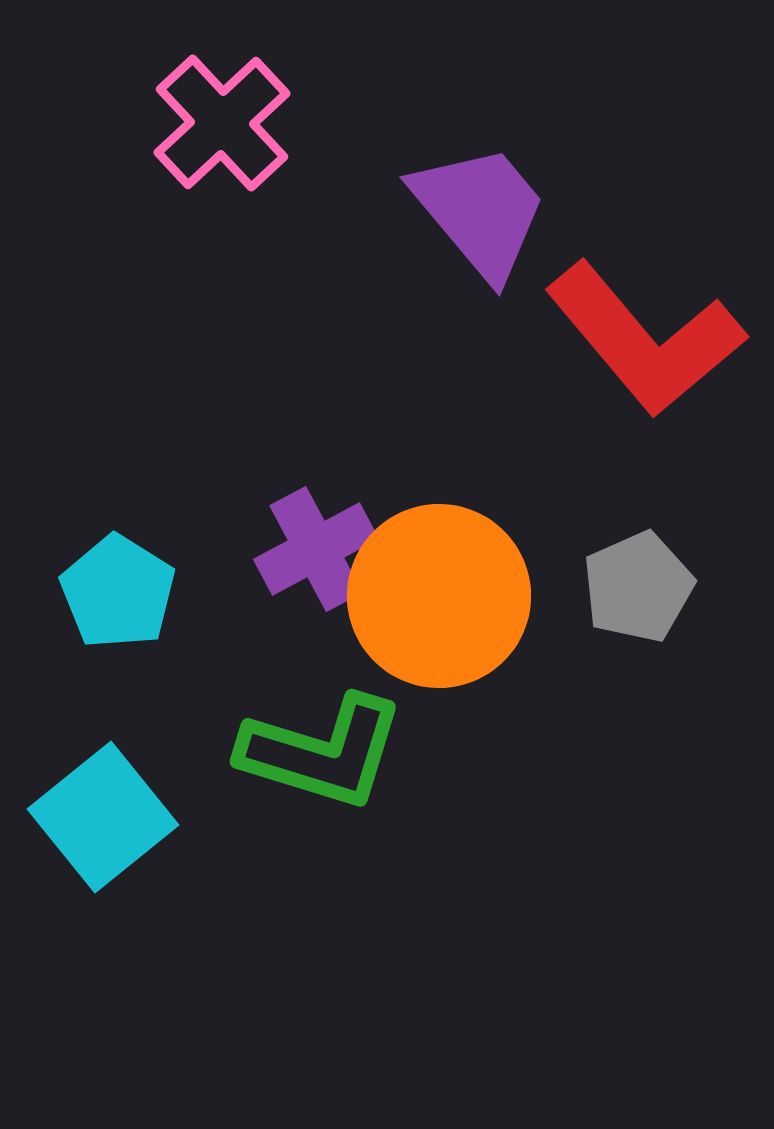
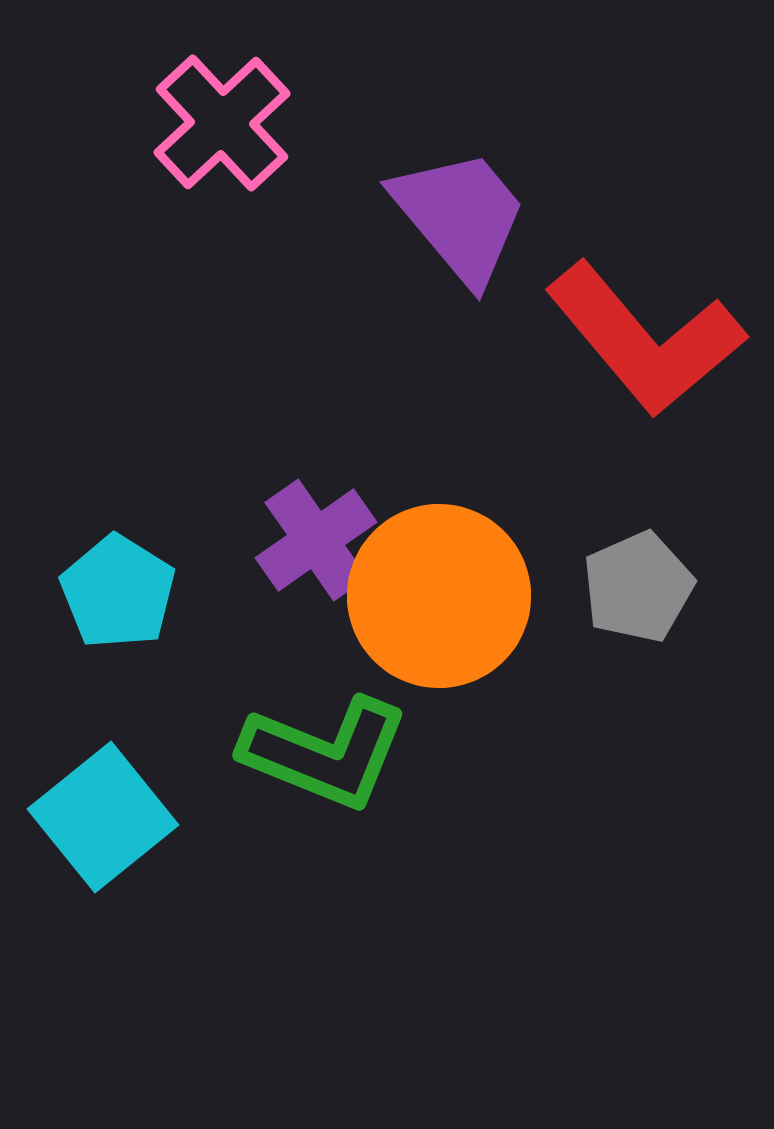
purple trapezoid: moved 20 px left, 5 px down
purple cross: moved 9 px up; rotated 7 degrees counterclockwise
green L-shape: moved 3 px right, 1 px down; rotated 5 degrees clockwise
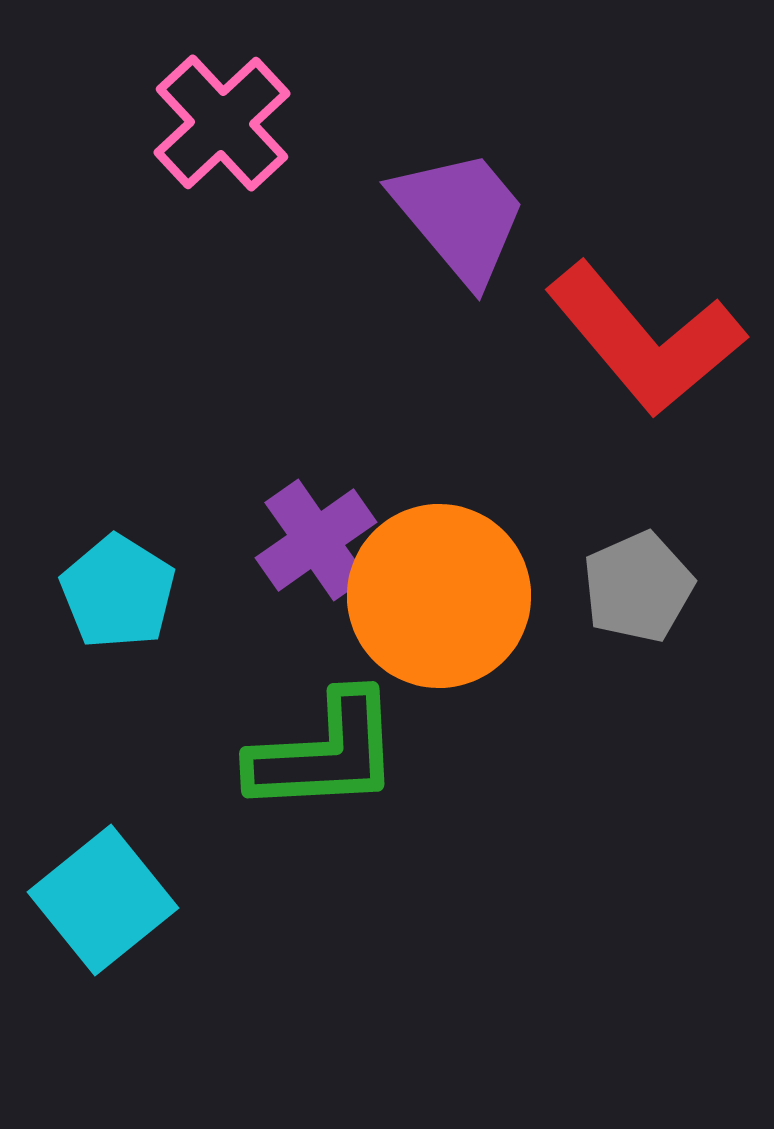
green L-shape: rotated 25 degrees counterclockwise
cyan square: moved 83 px down
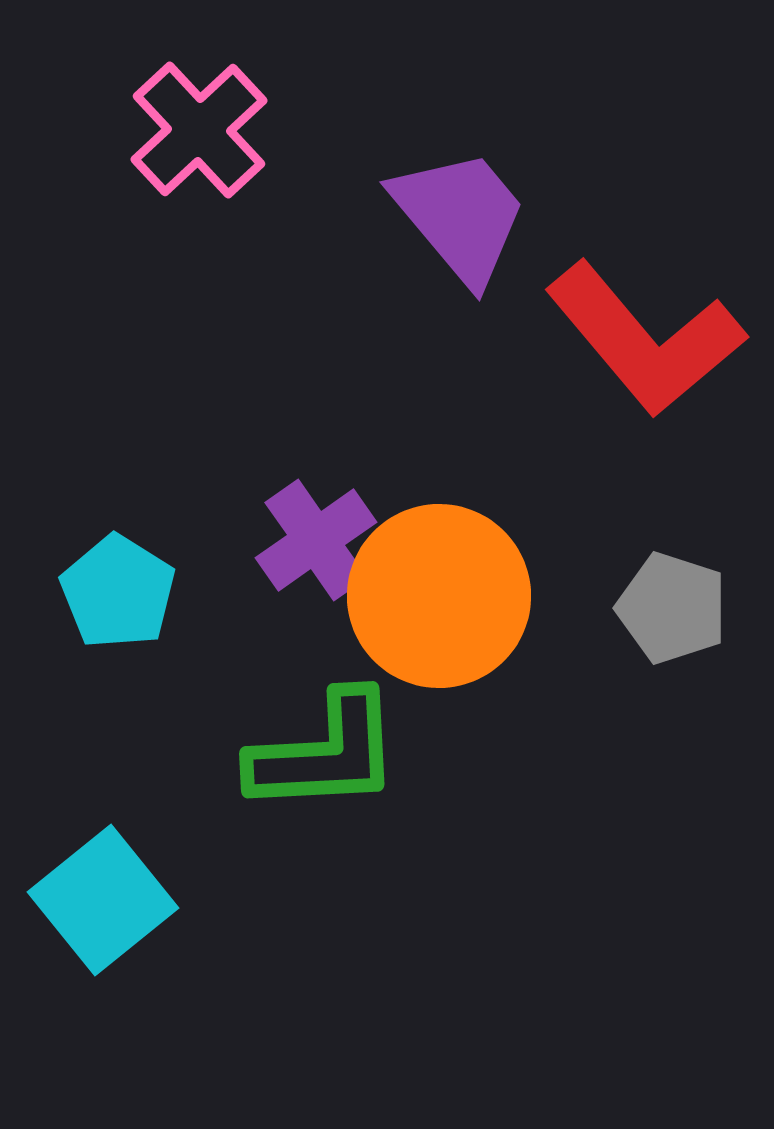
pink cross: moved 23 px left, 7 px down
gray pentagon: moved 34 px right, 21 px down; rotated 30 degrees counterclockwise
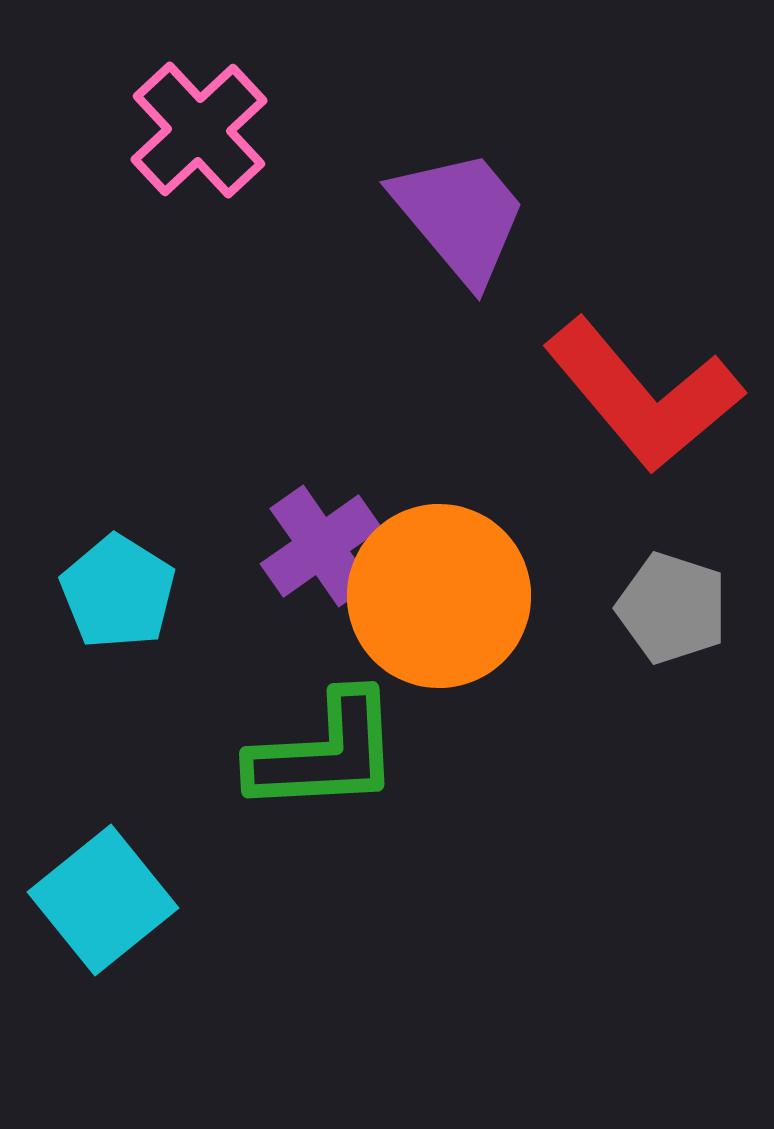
red L-shape: moved 2 px left, 56 px down
purple cross: moved 5 px right, 6 px down
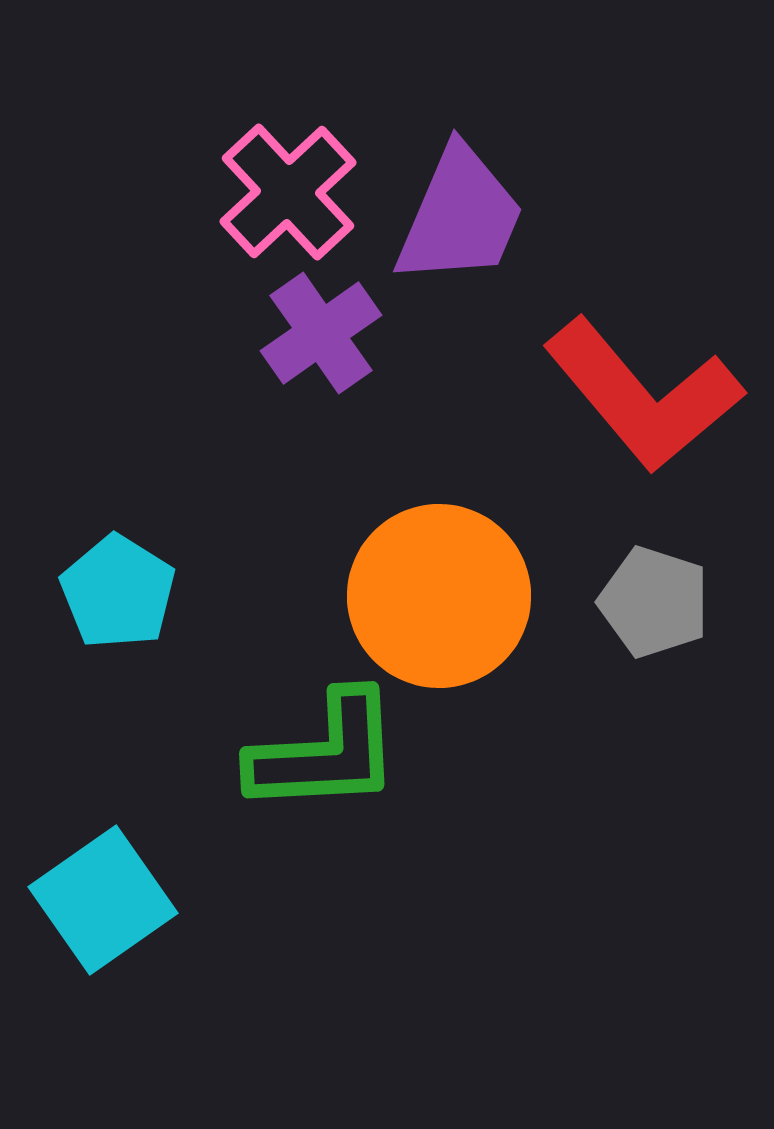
pink cross: moved 89 px right, 62 px down
purple trapezoid: rotated 63 degrees clockwise
purple cross: moved 213 px up
gray pentagon: moved 18 px left, 6 px up
cyan square: rotated 4 degrees clockwise
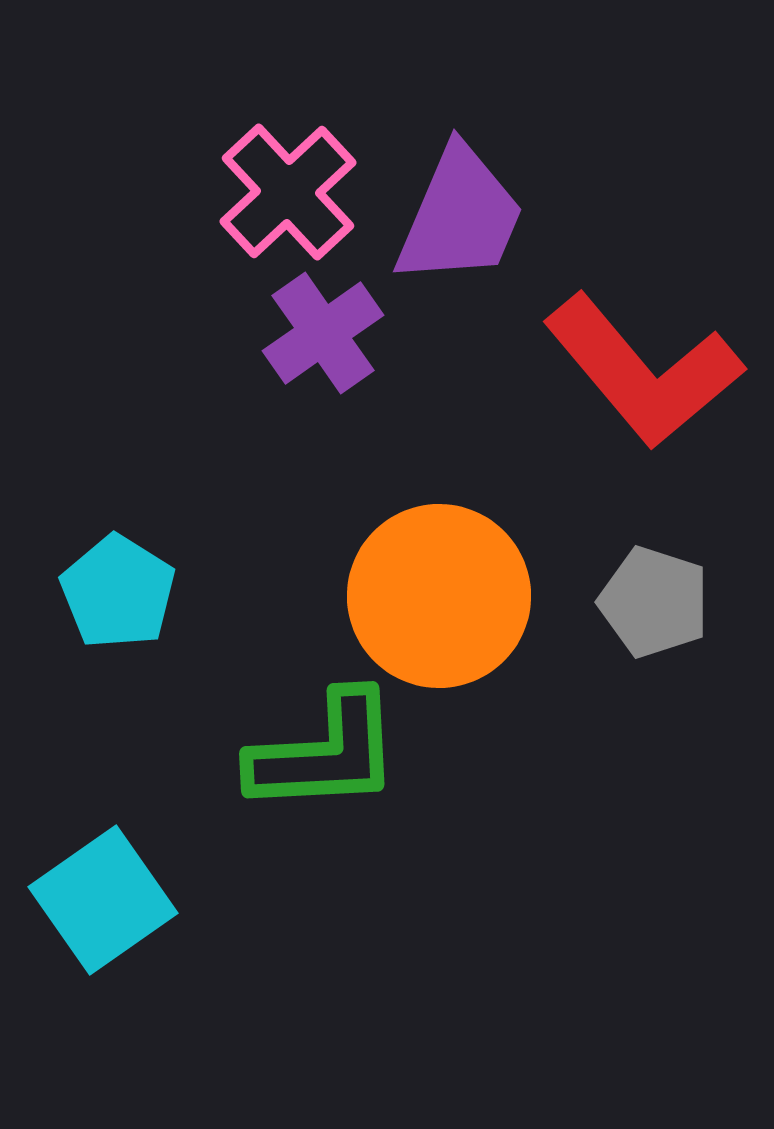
purple cross: moved 2 px right
red L-shape: moved 24 px up
